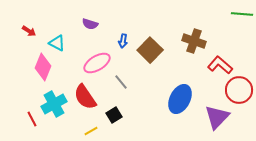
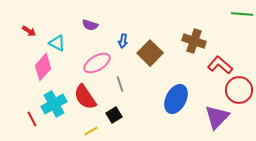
purple semicircle: moved 1 px down
brown square: moved 3 px down
pink diamond: rotated 20 degrees clockwise
gray line: moved 1 px left, 2 px down; rotated 21 degrees clockwise
blue ellipse: moved 4 px left
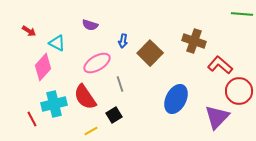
red circle: moved 1 px down
cyan cross: rotated 15 degrees clockwise
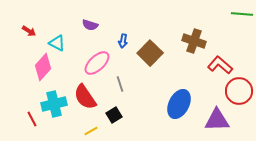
pink ellipse: rotated 12 degrees counterclockwise
blue ellipse: moved 3 px right, 5 px down
purple triangle: moved 3 px down; rotated 44 degrees clockwise
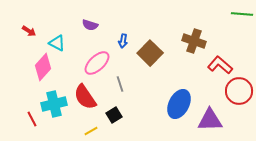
purple triangle: moved 7 px left
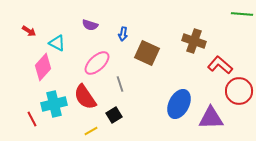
blue arrow: moved 7 px up
brown square: moved 3 px left; rotated 20 degrees counterclockwise
purple triangle: moved 1 px right, 2 px up
